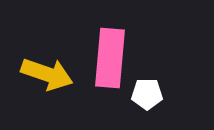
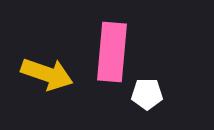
pink rectangle: moved 2 px right, 6 px up
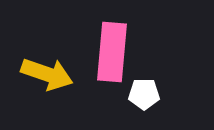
white pentagon: moved 3 px left
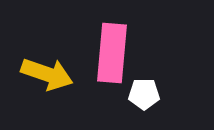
pink rectangle: moved 1 px down
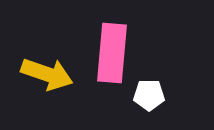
white pentagon: moved 5 px right, 1 px down
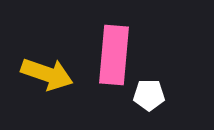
pink rectangle: moved 2 px right, 2 px down
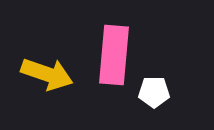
white pentagon: moved 5 px right, 3 px up
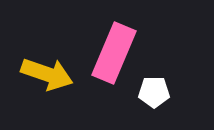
pink rectangle: moved 2 px up; rotated 18 degrees clockwise
